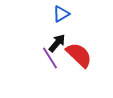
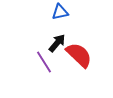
blue triangle: moved 1 px left, 2 px up; rotated 18 degrees clockwise
purple line: moved 6 px left, 4 px down
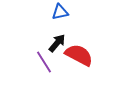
red semicircle: rotated 16 degrees counterclockwise
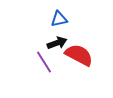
blue triangle: moved 1 px left, 7 px down
black arrow: rotated 30 degrees clockwise
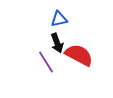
black arrow: rotated 90 degrees clockwise
purple line: moved 2 px right
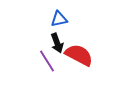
purple line: moved 1 px right, 1 px up
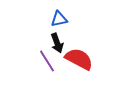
red semicircle: moved 4 px down
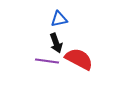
black arrow: moved 1 px left
purple line: rotated 50 degrees counterclockwise
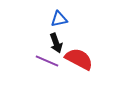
purple line: rotated 15 degrees clockwise
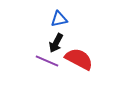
black arrow: rotated 48 degrees clockwise
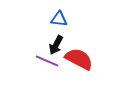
blue triangle: rotated 18 degrees clockwise
black arrow: moved 2 px down
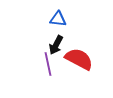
blue triangle: moved 1 px left
purple line: moved 1 px right, 3 px down; rotated 55 degrees clockwise
